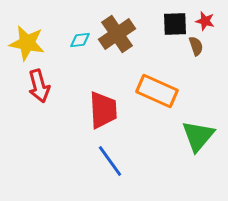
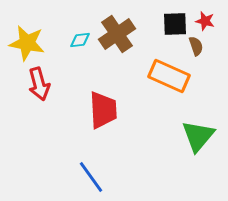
red arrow: moved 2 px up
orange rectangle: moved 12 px right, 15 px up
blue line: moved 19 px left, 16 px down
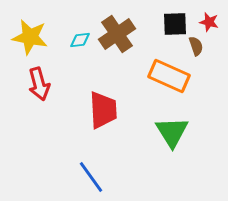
red star: moved 4 px right, 1 px down
yellow star: moved 3 px right, 6 px up
green triangle: moved 26 px left, 4 px up; rotated 12 degrees counterclockwise
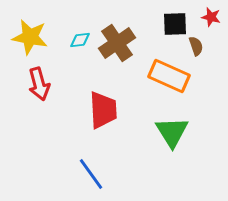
red star: moved 2 px right, 5 px up
brown cross: moved 9 px down
blue line: moved 3 px up
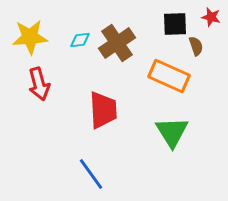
yellow star: rotated 15 degrees counterclockwise
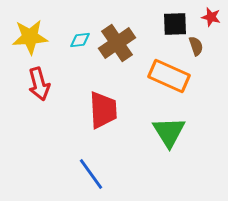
green triangle: moved 3 px left
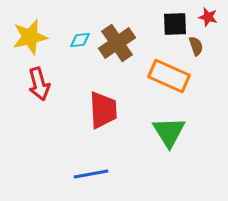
red star: moved 3 px left
yellow star: rotated 9 degrees counterclockwise
blue line: rotated 64 degrees counterclockwise
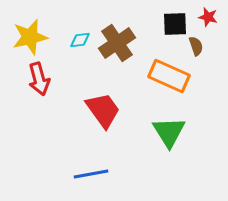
red arrow: moved 5 px up
red trapezoid: rotated 33 degrees counterclockwise
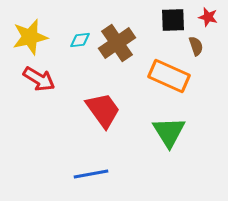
black square: moved 2 px left, 4 px up
red arrow: rotated 44 degrees counterclockwise
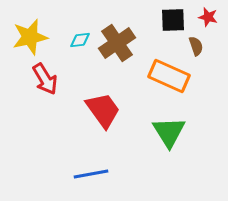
red arrow: moved 6 px right; rotated 28 degrees clockwise
